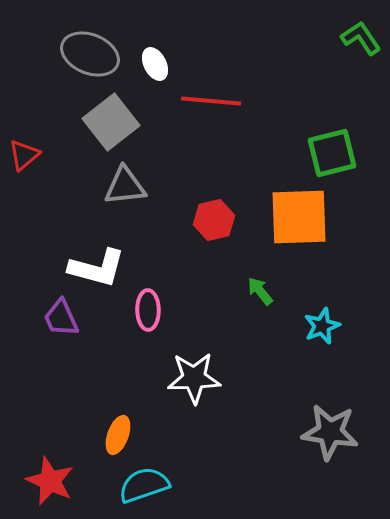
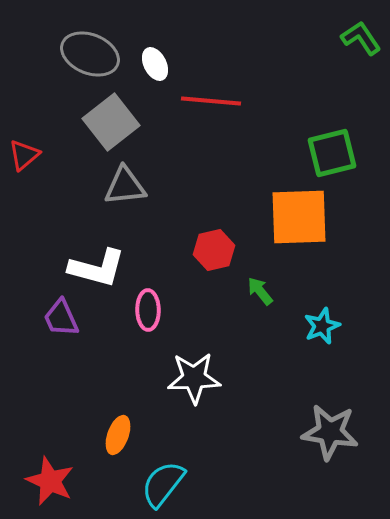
red hexagon: moved 30 px down
cyan semicircle: moved 19 px right, 1 px up; rotated 33 degrees counterclockwise
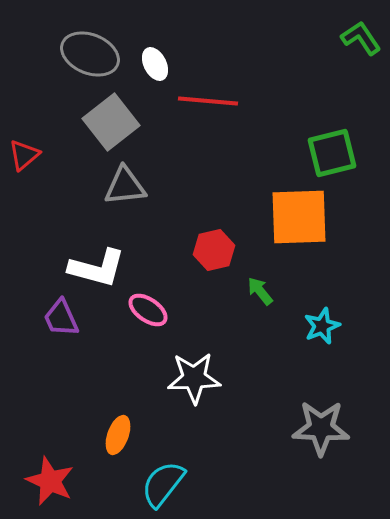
red line: moved 3 px left
pink ellipse: rotated 54 degrees counterclockwise
gray star: moved 9 px left, 4 px up; rotated 6 degrees counterclockwise
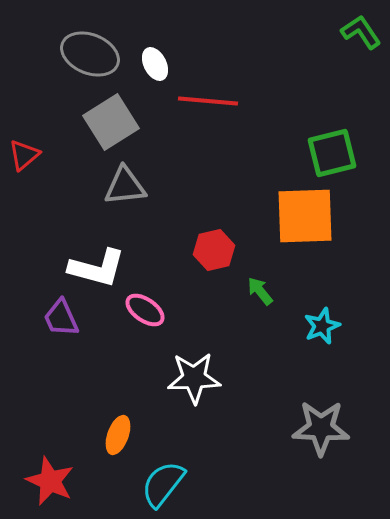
green L-shape: moved 6 px up
gray square: rotated 6 degrees clockwise
orange square: moved 6 px right, 1 px up
pink ellipse: moved 3 px left
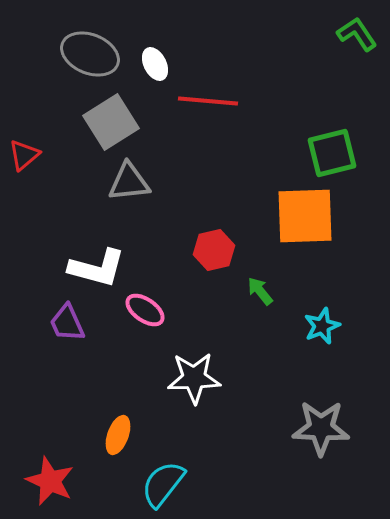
green L-shape: moved 4 px left, 2 px down
gray triangle: moved 4 px right, 4 px up
purple trapezoid: moved 6 px right, 5 px down
